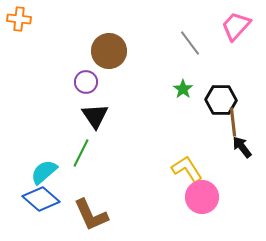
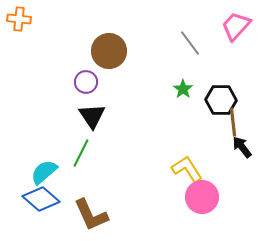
black triangle: moved 3 px left
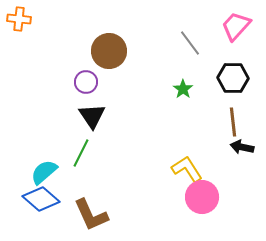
black hexagon: moved 12 px right, 22 px up
black arrow: rotated 40 degrees counterclockwise
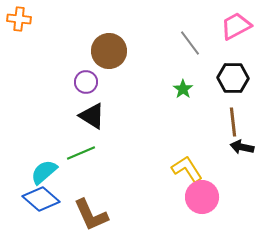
pink trapezoid: rotated 20 degrees clockwise
black triangle: rotated 24 degrees counterclockwise
green line: rotated 40 degrees clockwise
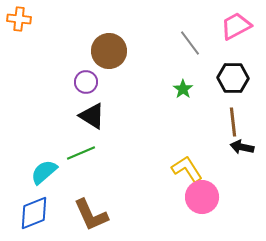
blue diamond: moved 7 px left, 14 px down; rotated 63 degrees counterclockwise
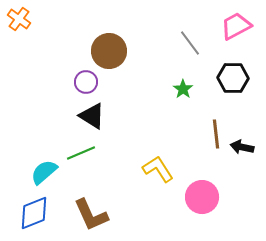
orange cross: rotated 30 degrees clockwise
brown line: moved 17 px left, 12 px down
yellow L-shape: moved 29 px left
